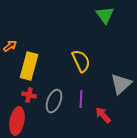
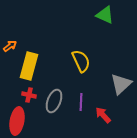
green triangle: rotated 30 degrees counterclockwise
purple line: moved 3 px down
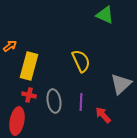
gray ellipse: rotated 30 degrees counterclockwise
